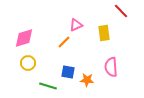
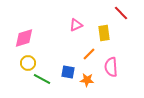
red line: moved 2 px down
orange line: moved 25 px right, 12 px down
green line: moved 6 px left, 7 px up; rotated 12 degrees clockwise
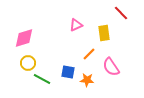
pink semicircle: rotated 30 degrees counterclockwise
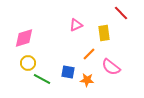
pink semicircle: rotated 18 degrees counterclockwise
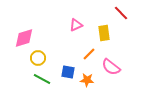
yellow circle: moved 10 px right, 5 px up
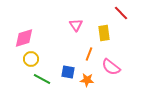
pink triangle: rotated 40 degrees counterclockwise
orange line: rotated 24 degrees counterclockwise
yellow circle: moved 7 px left, 1 px down
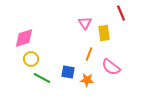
red line: rotated 21 degrees clockwise
pink triangle: moved 9 px right, 2 px up
green line: moved 1 px up
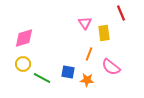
yellow circle: moved 8 px left, 5 px down
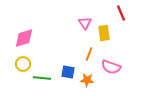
pink semicircle: rotated 18 degrees counterclockwise
green line: rotated 24 degrees counterclockwise
